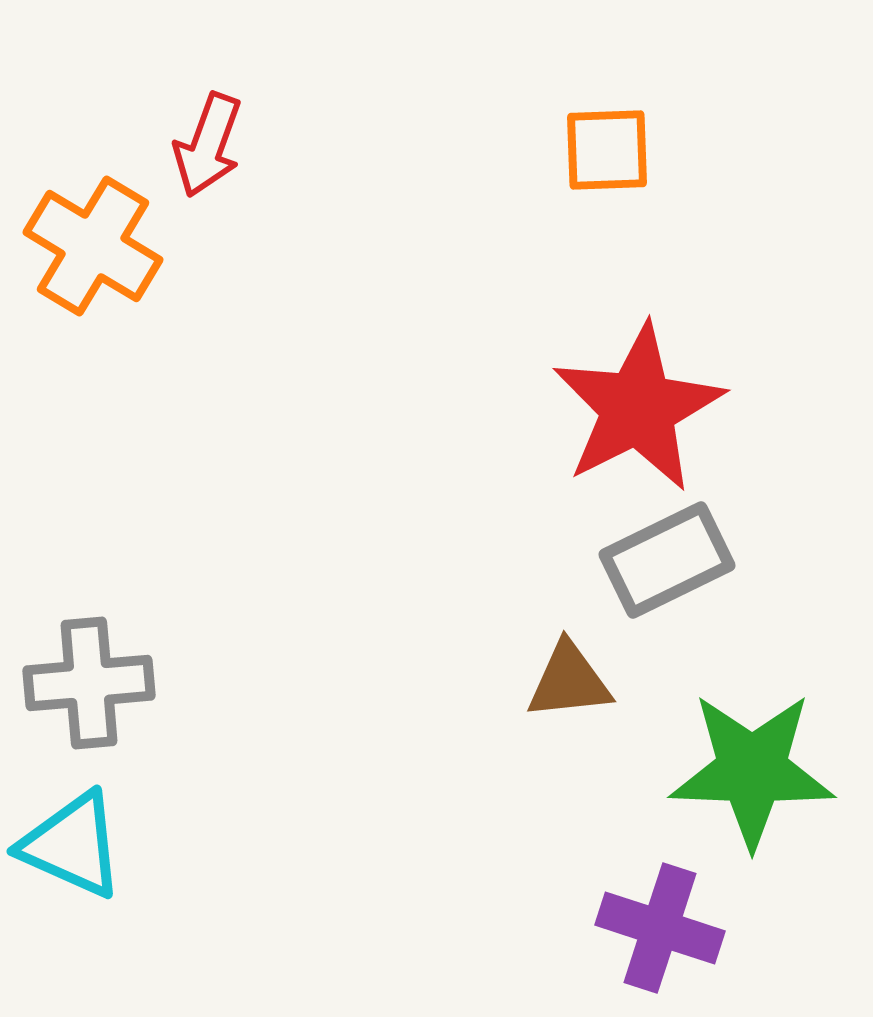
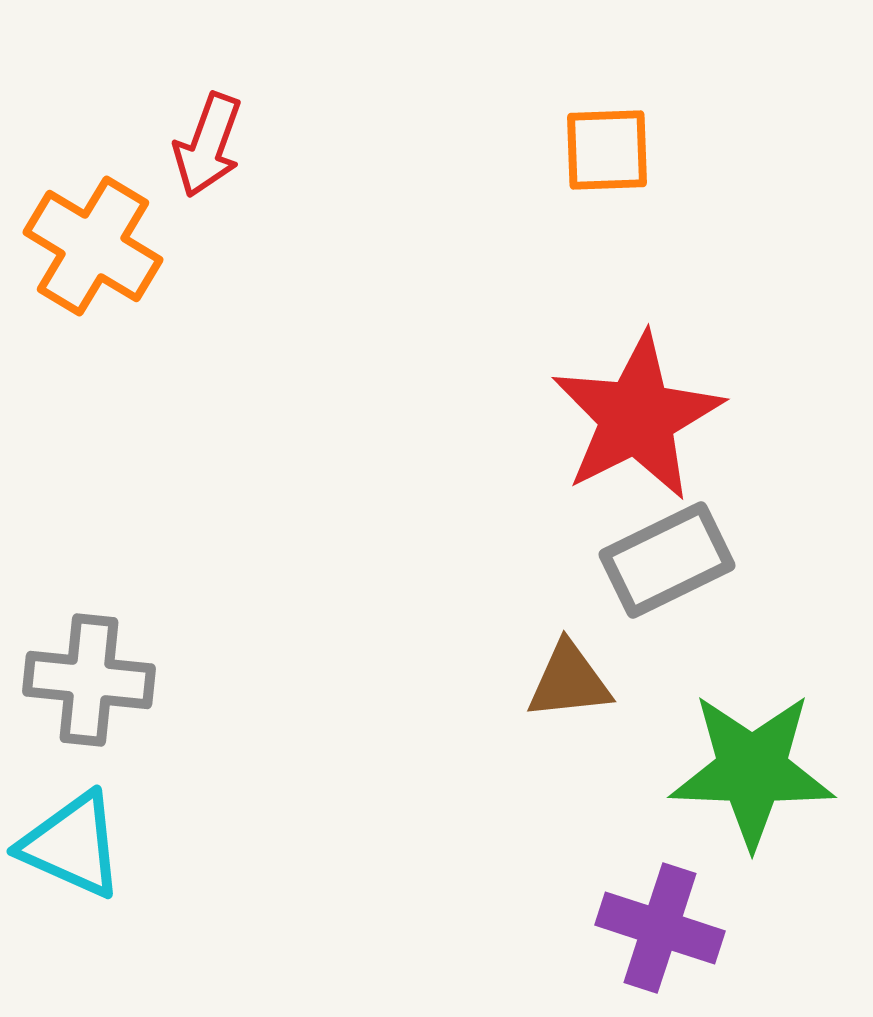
red star: moved 1 px left, 9 px down
gray cross: moved 3 px up; rotated 11 degrees clockwise
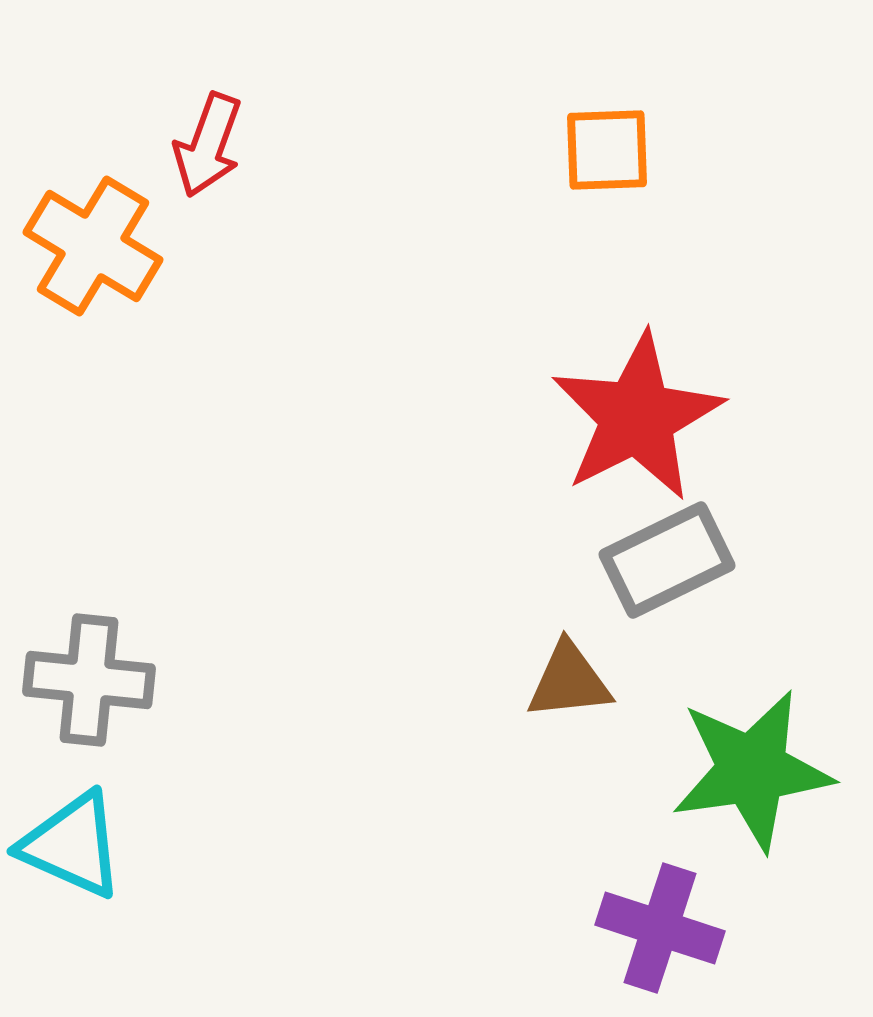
green star: rotated 10 degrees counterclockwise
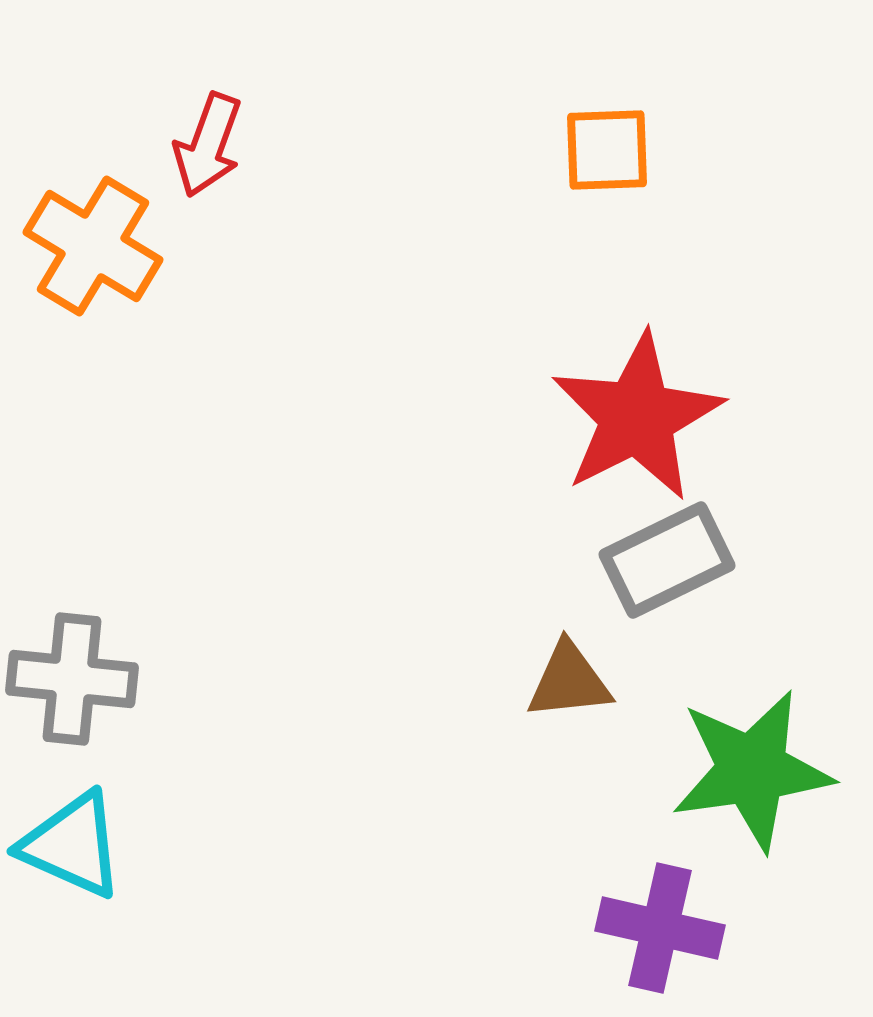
gray cross: moved 17 px left, 1 px up
purple cross: rotated 5 degrees counterclockwise
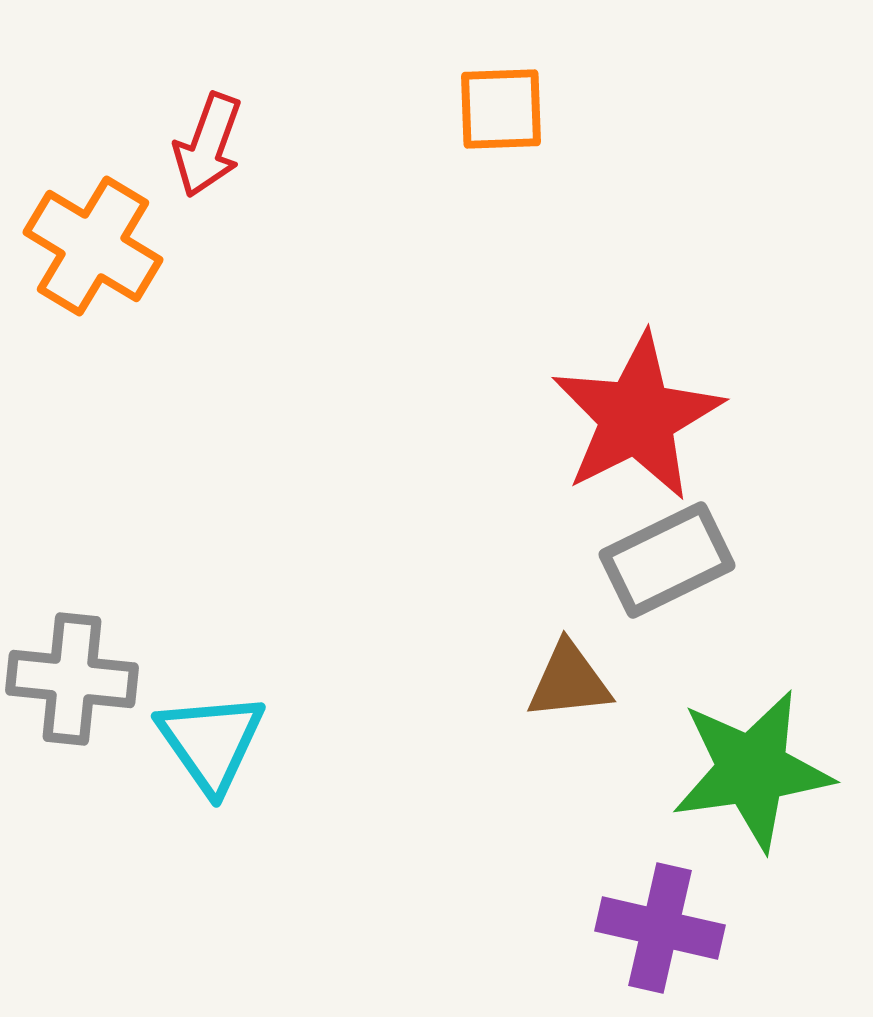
orange square: moved 106 px left, 41 px up
cyan triangle: moved 139 px right, 103 px up; rotated 31 degrees clockwise
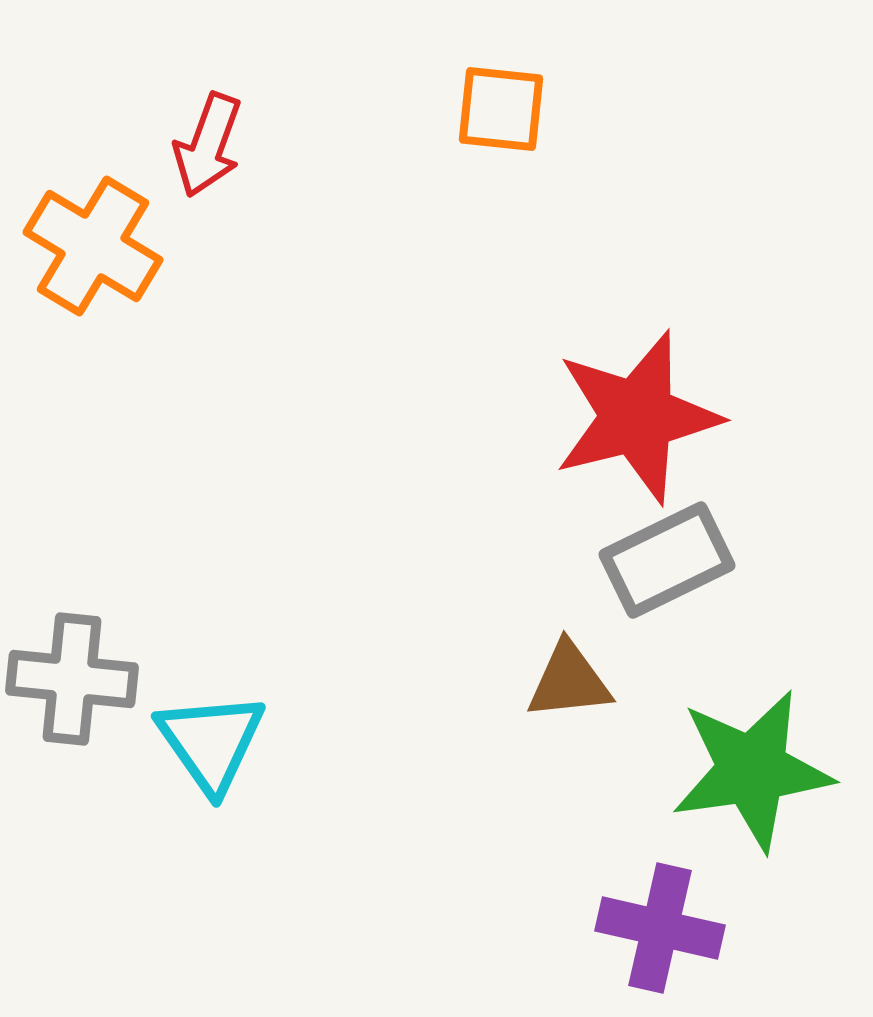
orange square: rotated 8 degrees clockwise
red star: rotated 13 degrees clockwise
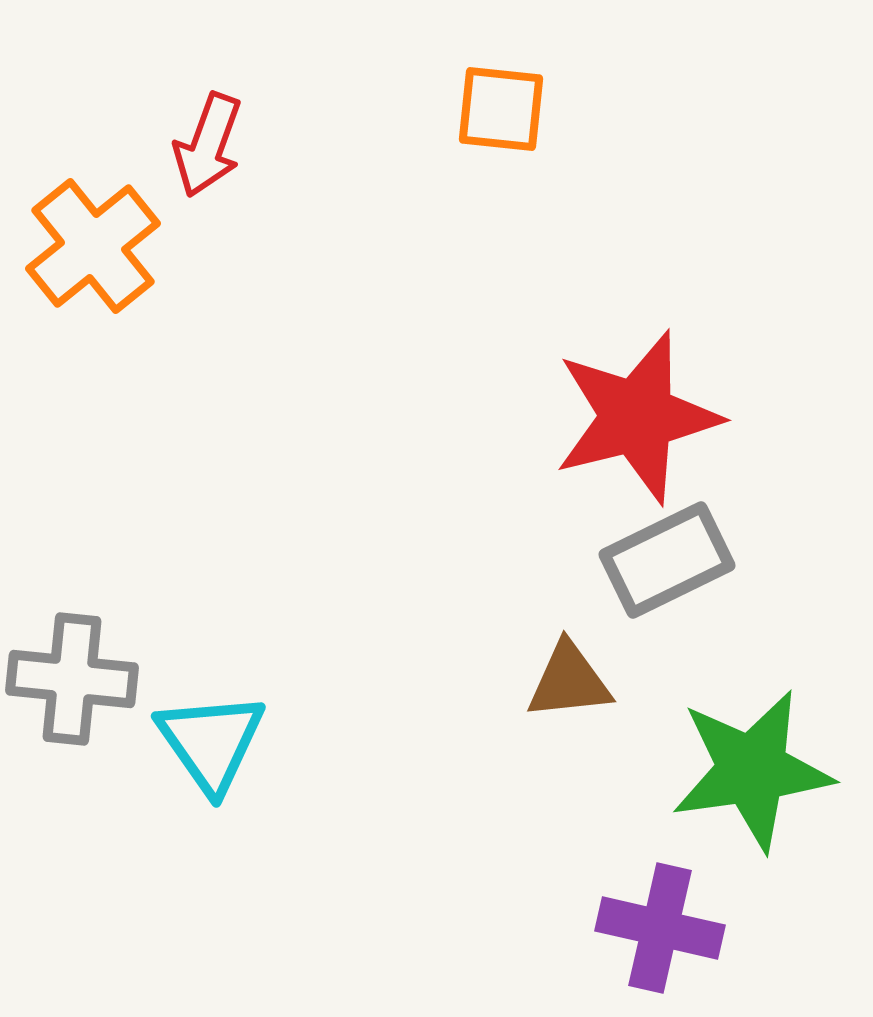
orange cross: rotated 20 degrees clockwise
